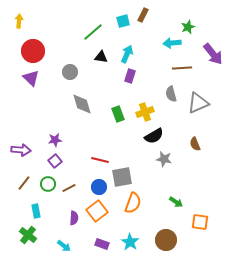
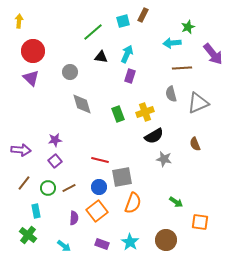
green circle at (48, 184): moved 4 px down
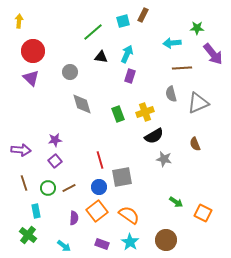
green star at (188, 27): moved 9 px right, 1 px down; rotated 24 degrees clockwise
red line at (100, 160): rotated 60 degrees clockwise
brown line at (24, 183): rotated 56 degrees counterclockwise
orange semicircle at (133, 203): moved 4 px left, 12 px down; rotated 75 degrees counterclockwise
orange square at (200, 222): moved 3 px right, 9 px up; rotated 18 degrees clockwise
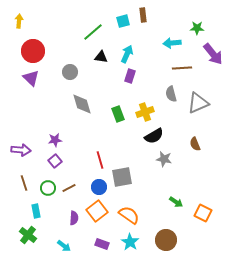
brown rectangle at (143, 15): rotated 32 degrees counterclockwise
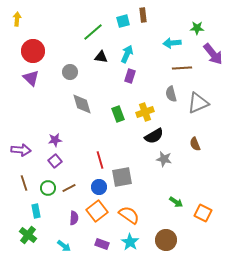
yellow arrow at (19, 21): moved 2 px left, 2 px up
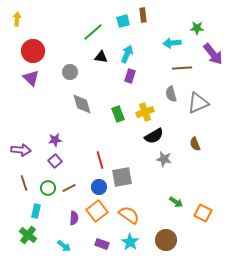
cyan rectangle at (36, 211): rotated 24 degrees clockwise
